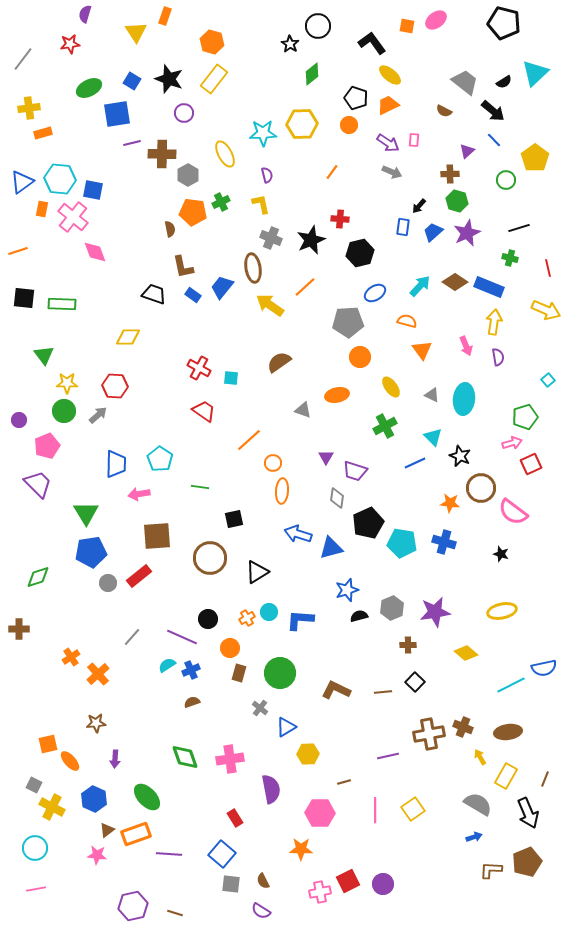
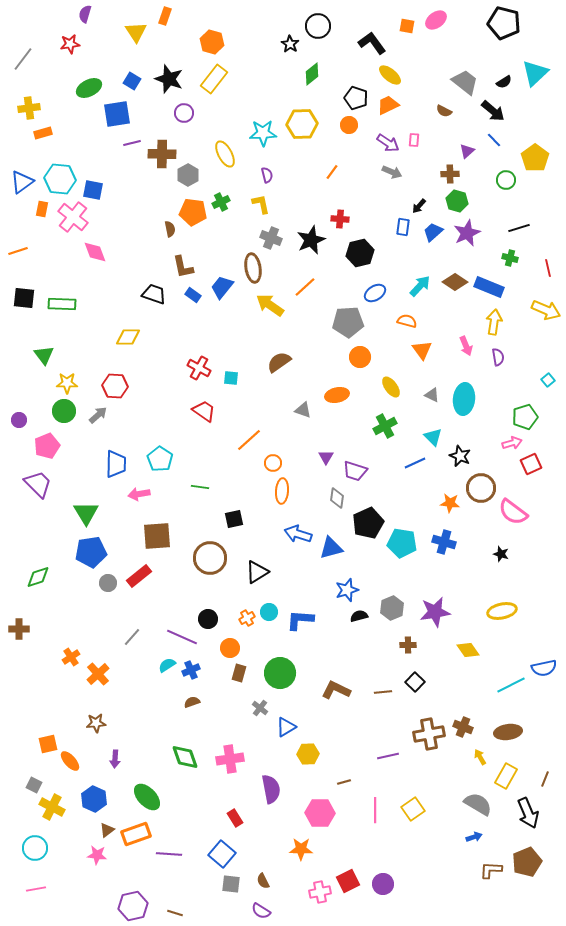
yellow diamond at (466, 653): moved 2 px right, 3 px up; rotated 15 degrees clockwise
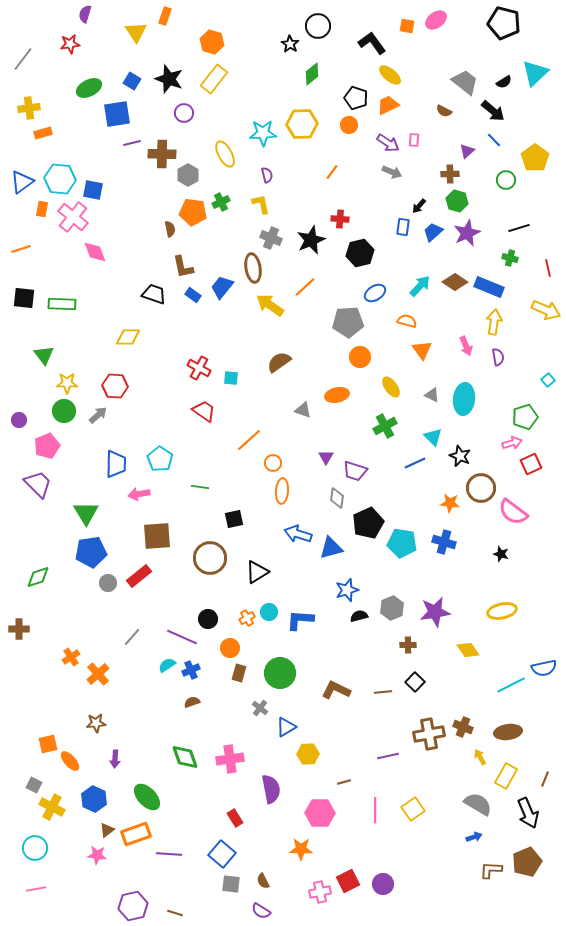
orange line at (18, 251): moved 3 px right, 2 px up
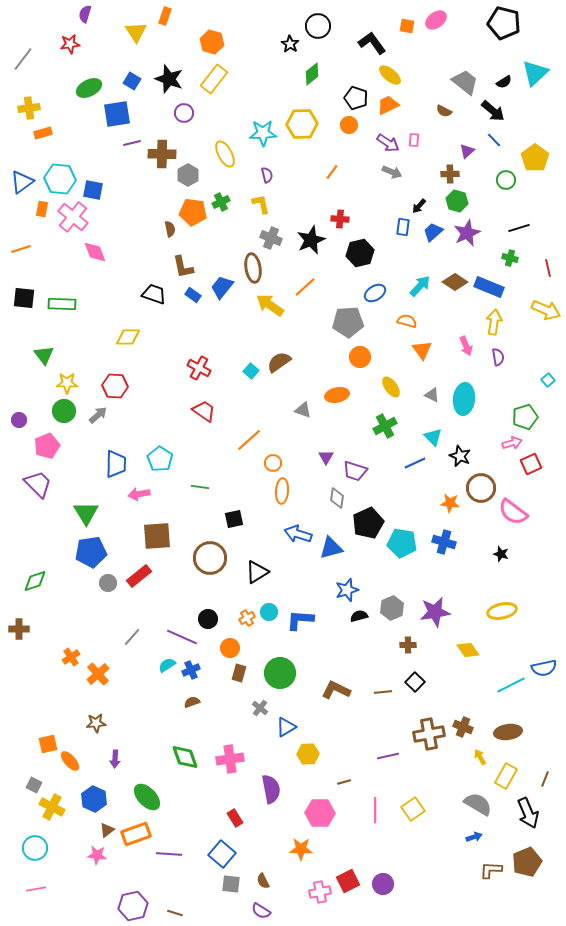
cyan square at (231, 378): moved 20 px right, 7 px up; rotated 35 degrees clockwise
green diamond at (38, 577): moved 3 px left, 4 px down
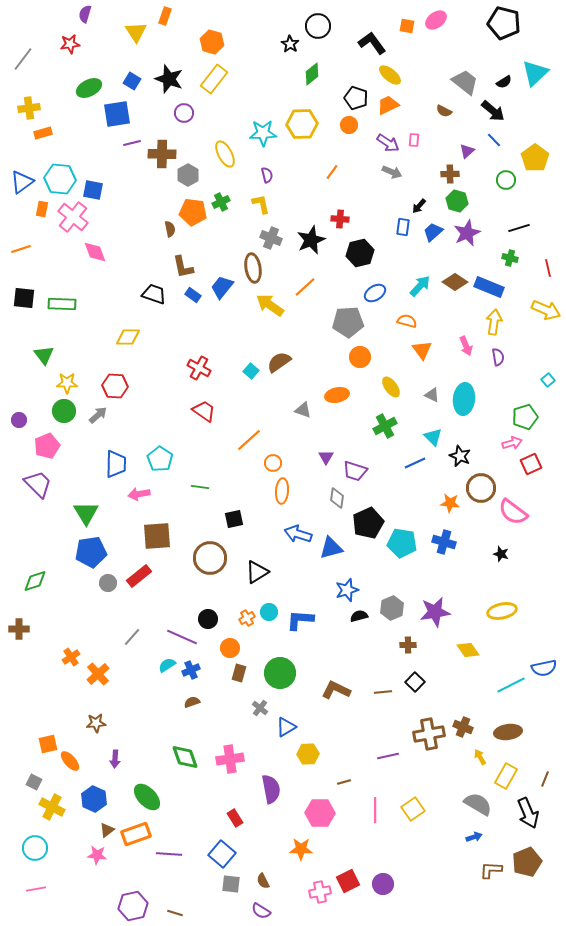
gray square at (34, 785): moved 3 px up
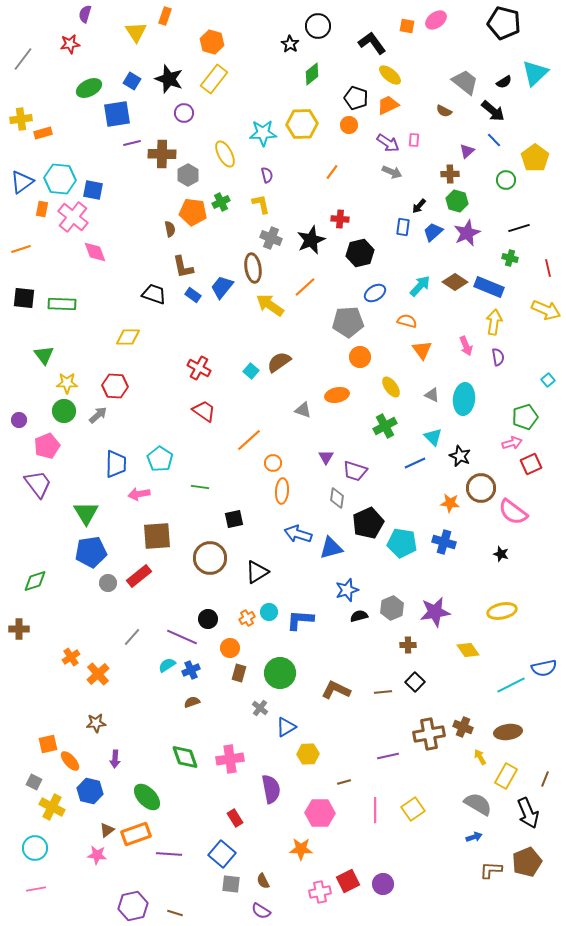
yellow cross at (29, 108): moved 8 px left, 11 px down
purple trapezoid at (38, 484): rotated 8 degrees clockwise
blue hexagon at (94, 799): moved 4 px left, 8 px up; rotated 10 degrees counterclockwise
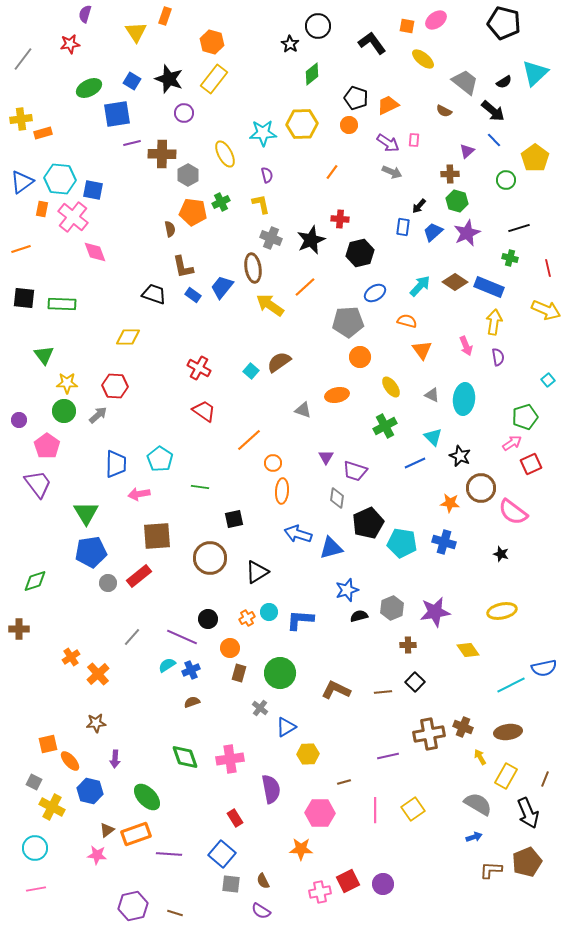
yellow ellipse at (390, 75): moved 33 px right, 16 px up
pink arrow at (512, 443): rotated 18 degrees counterclockwise
pink pentagon at (47, 446): rotated 15 degrees counterclockwise
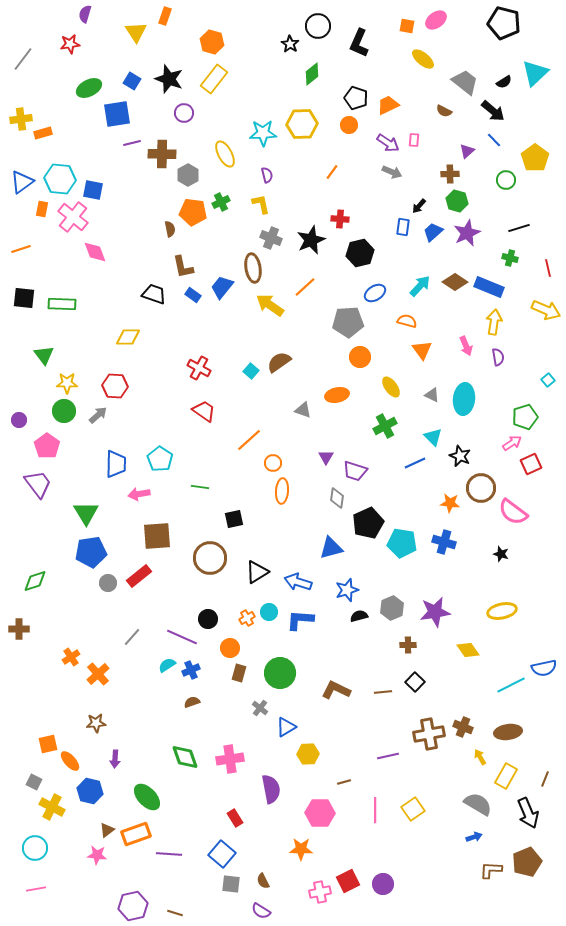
black L-shape at (372, 43): moved 13 px left; rotated 120 degrees counterclockwise
blue arrow at (298, 534): moved 48 px down
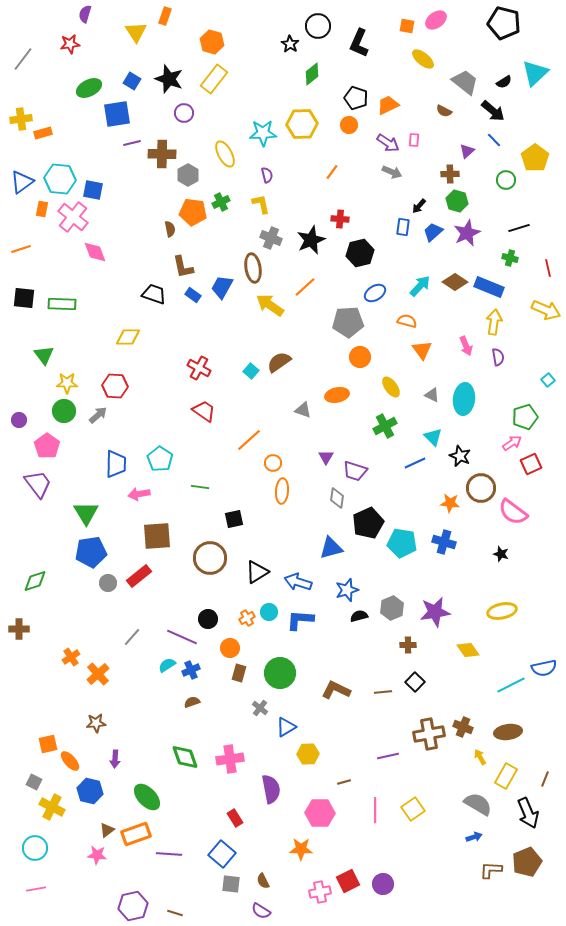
blue trapezoid at (222, 287): rotated 10 degrees counterclockwise
